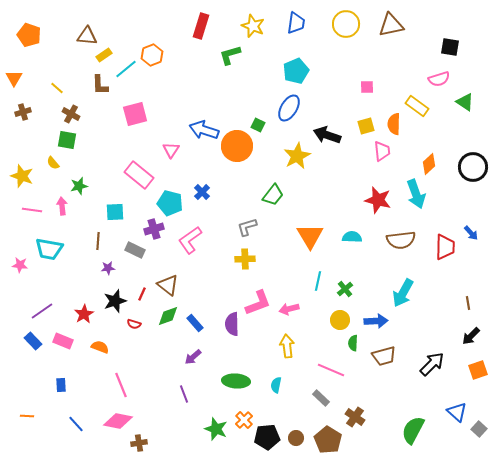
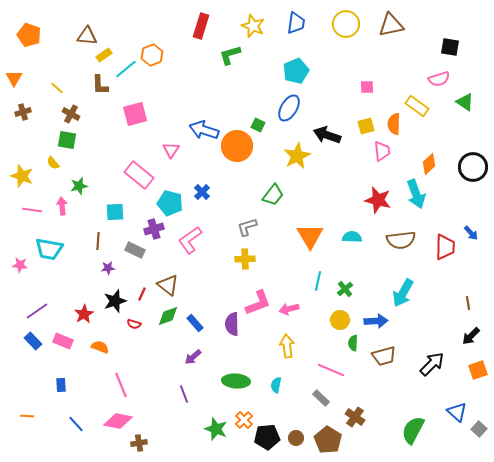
purple line at (42, 311): moved 5 px left
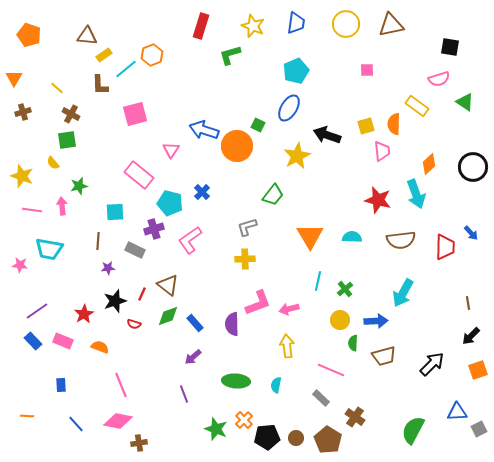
pink square at (367, 87): moved 17 px up
green square at (67, 140): rotated 18 degrees counterclockwise
blue triangle at (457, 412): rotated 45 degrees counterclockwise
gray square at (479, 429): rotated 21 degrees clockwise
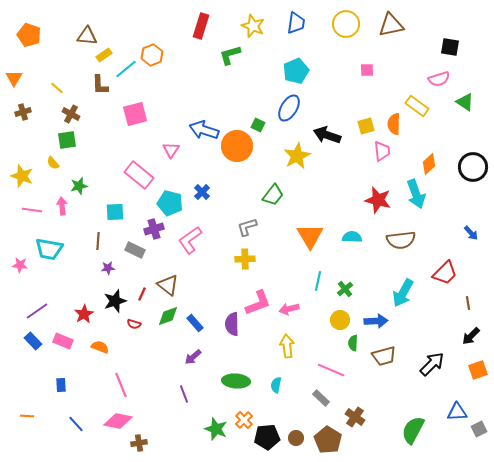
red trapezoid at (445, 247): moved 26 px down; rotated 44 degrees clockwise
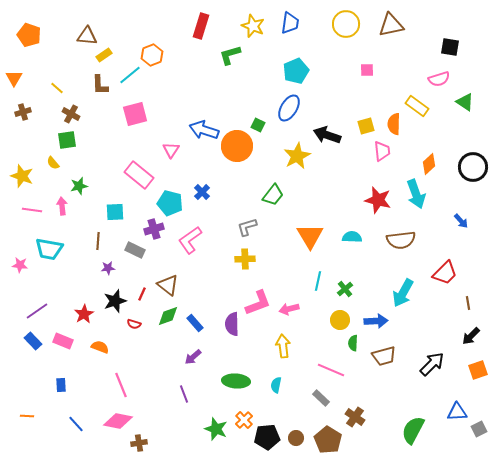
blue trapezoid at (296, 23): moved 6 px left
cyan line at (126, 69): moved 4 px right, 6 px down
blue arrow at (471, 233): moved 10 px left, 12 px up
yellow arrow at (287, 346): moved 4 px left
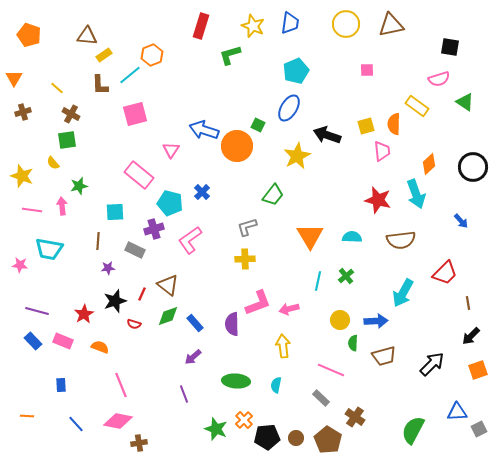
green cross at (345, 289): moved 1 px right, 13 px up
purple line at (37, 311): rotated 50 degrees clockwise
